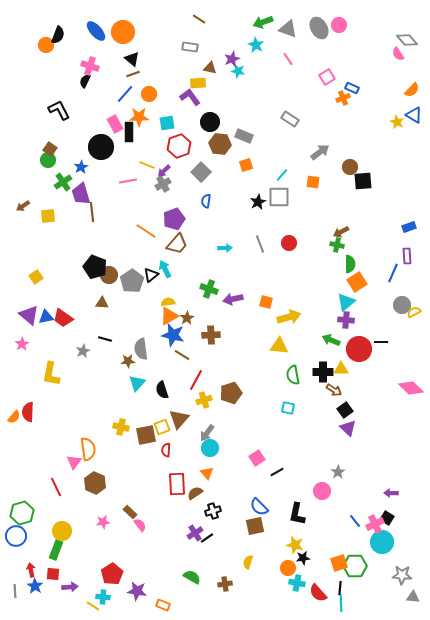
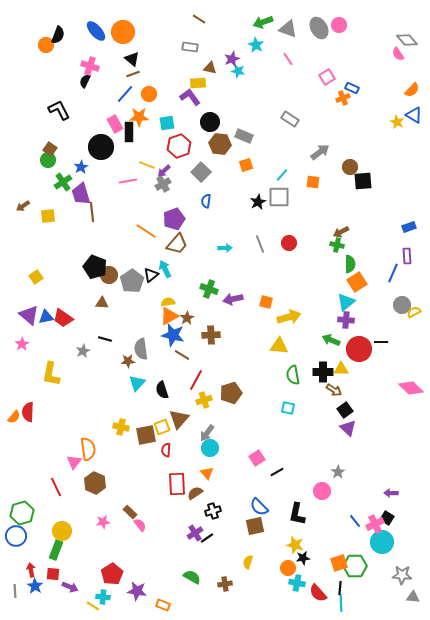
purple arrow at (70, 587): rotated 28 degrees clockwise
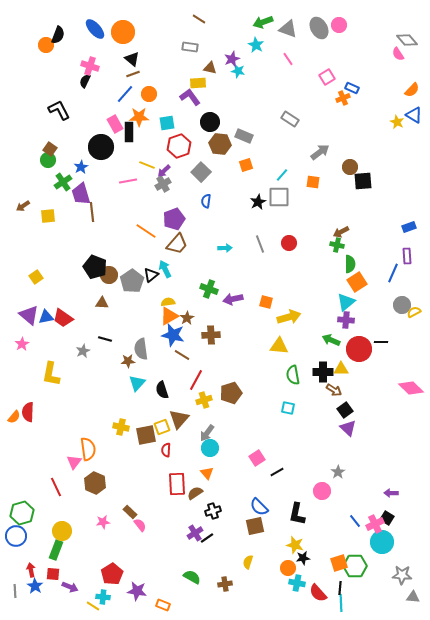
blue ellipse at (96, 31): moved 1 px left, 2 px up
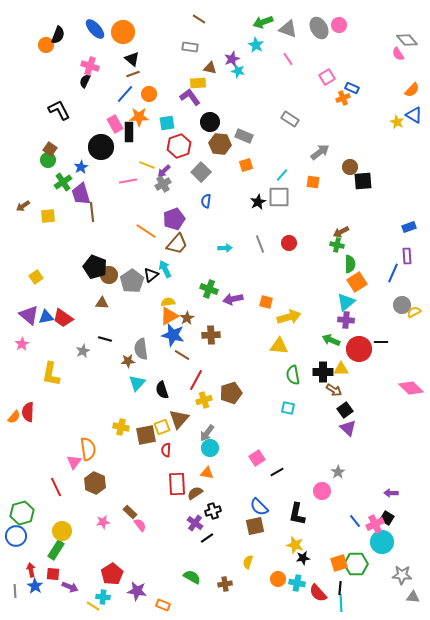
orange triangle at (207, 473): rotated 40 degrees counterclockwise
purple cross at (195, 533): moved 10 px up; rotated 21 degrees counterclockwise
green rectangle at (56, 550): rotated 12 degrees clockwise
green hexagon at (355, 566): moved 1 px right, 2 px up
orange circle at (288, 568): moved 10 px left, 11 px down
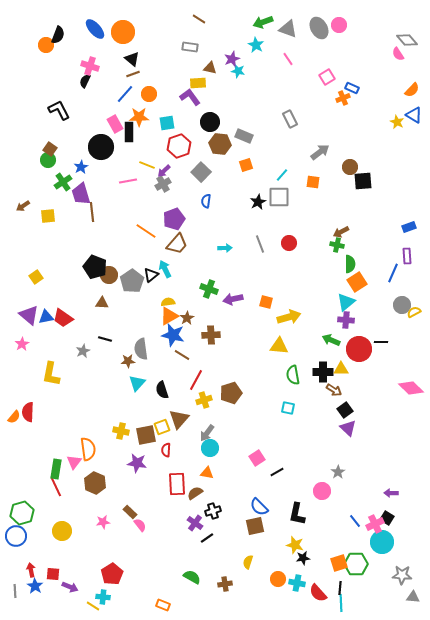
gray rectangle at (290, 119): rotated 30 degrees clockwise
yellow cross at (121, 427): moved 4 px down
green rectangle at (56, 550): moved 81 px up; rotated 24 degrees counterclockwise
purple star at (137, 591): moved 128 px up
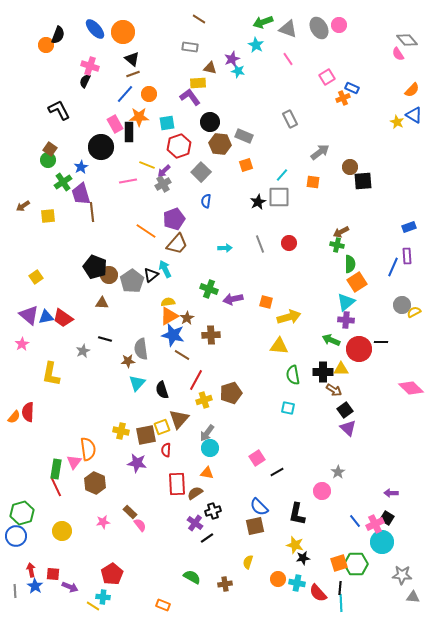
blue line at (393, 273): moved 6 px up
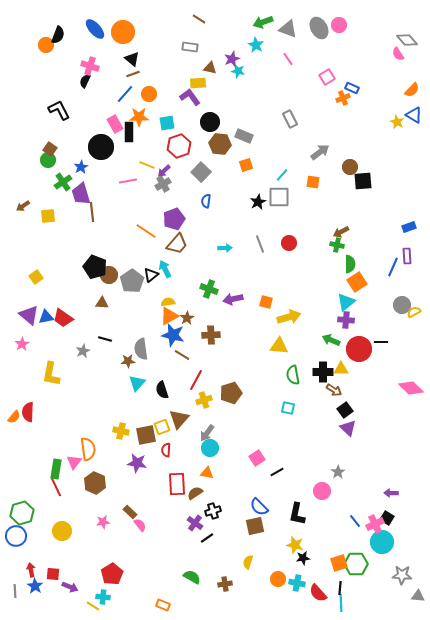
gray triangle at (413, 597): moved 5 px right, 1 px up
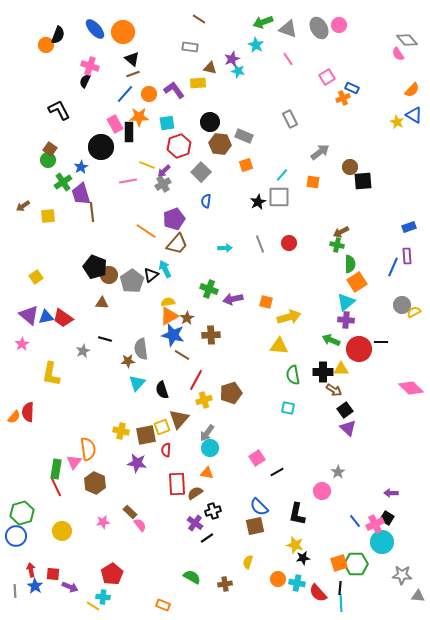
purple L-shape at (190, 97): moved 16 px left, 7 px up
